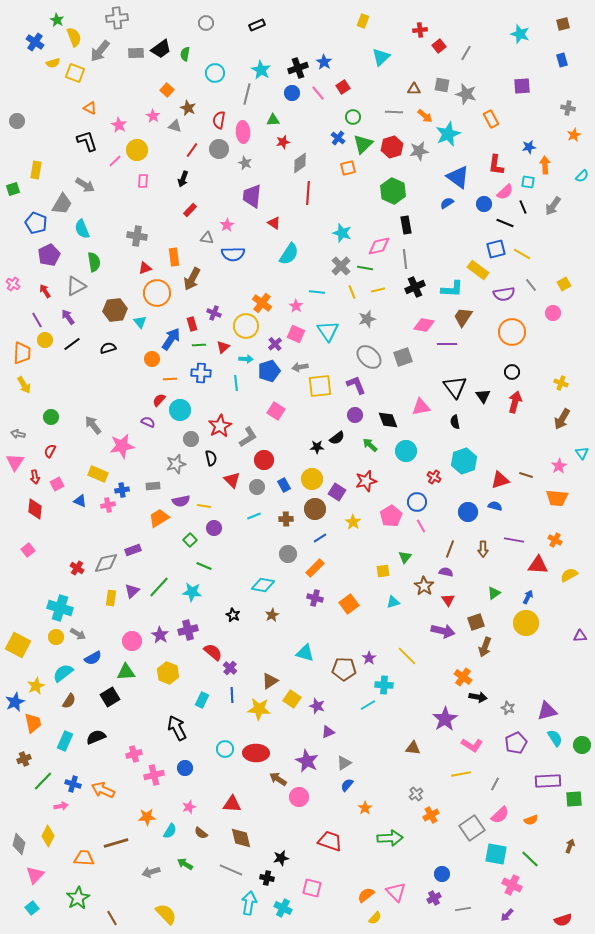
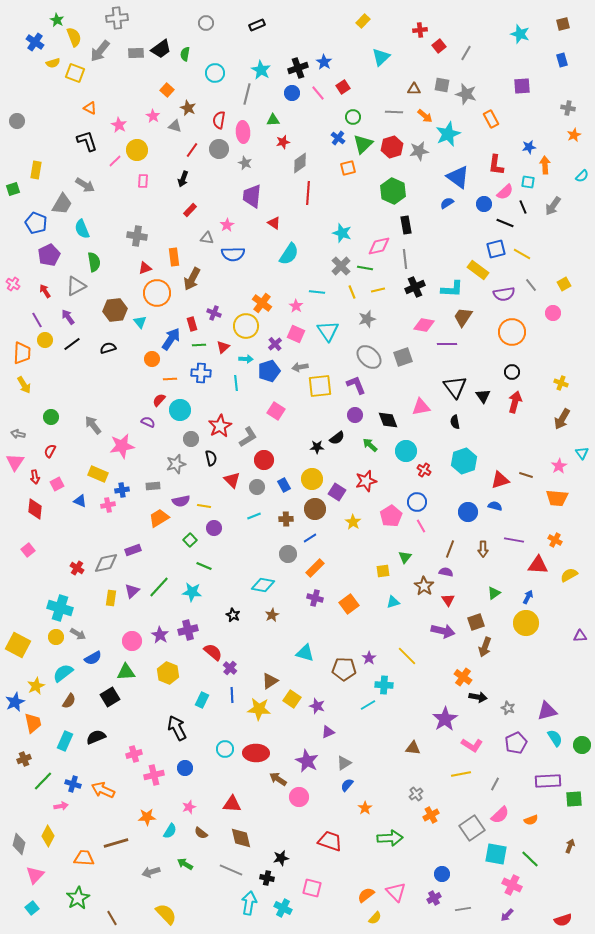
yellow rectangle at (363, 21): rotated 24 degrees clockwise
red cross at (434, 477): moved 10 px left, 7 px up
blue line at (320, 538): moved 10 px left
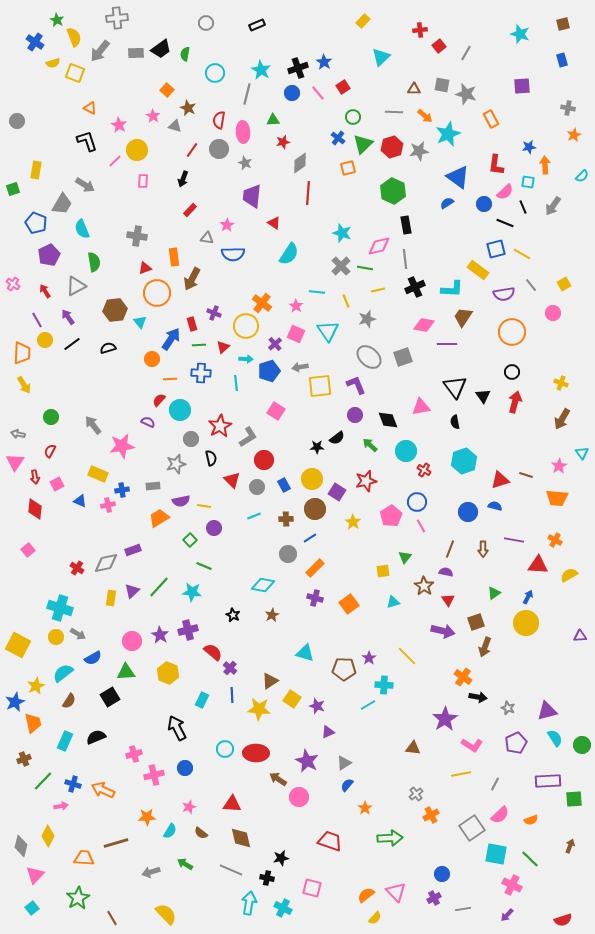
yellow line at (352, 292): moved 6 px left, 9 px down
gray diamond at (19, 844): moved 2 px right, 2 px down
